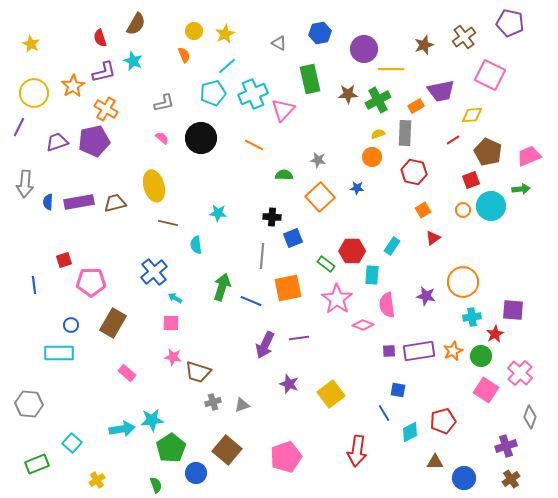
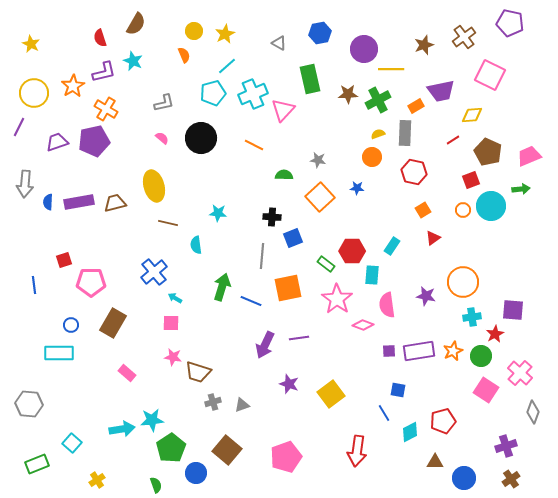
gray diamond at (530, 417): moved 3 px right, 5 px up
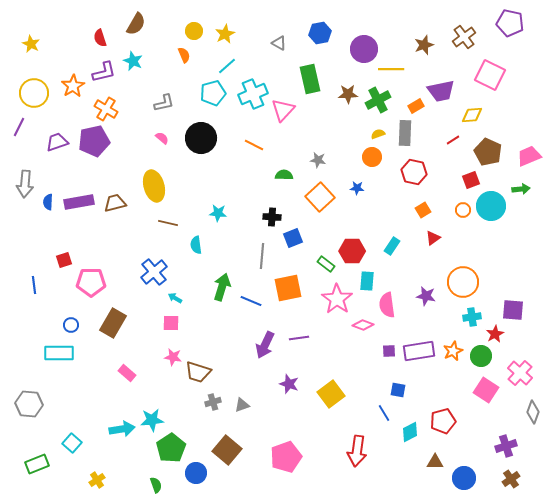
cyan rectangle at (372, 275): moved 5 px left, 6 px down
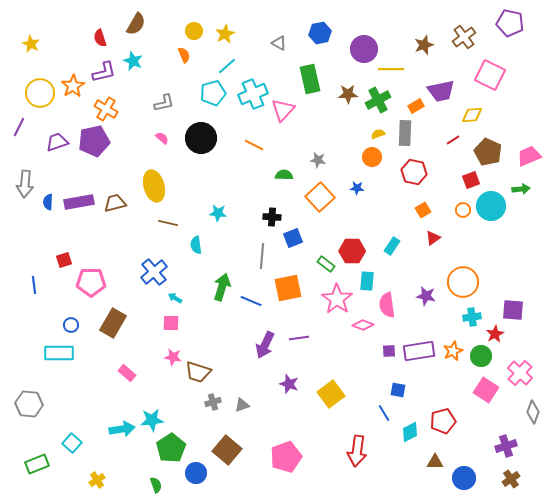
yellow circle at (34, 93): moved 6 px right
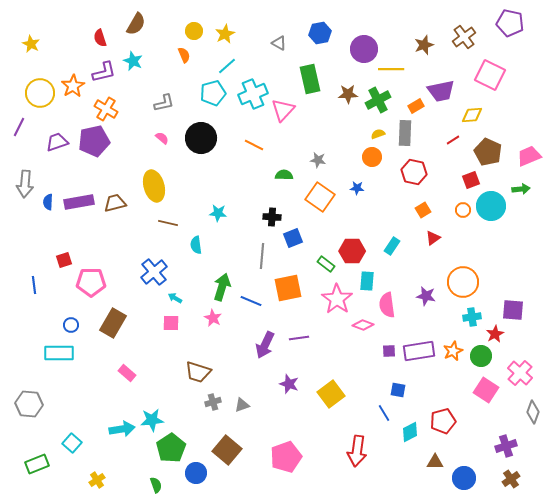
orange square at (320, 197): rotated 12 degrees counterclockwise
pink star at (173, 357): moved 40 px right, 39 px up; rotated 18 degrees clockwise
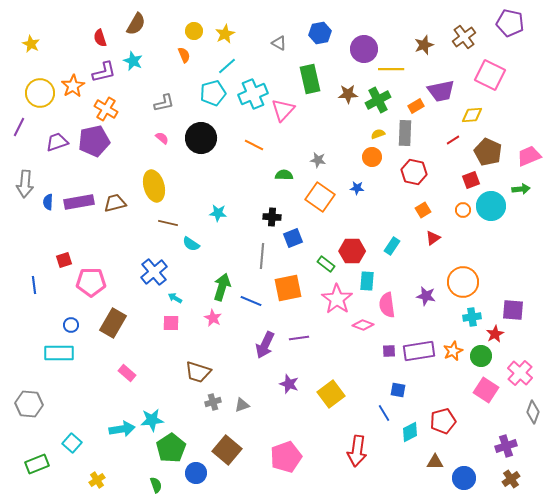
cyan semicircle at (196, 245): moved 5 px left, 1 px up; rotated 48 degrees counterclockwise
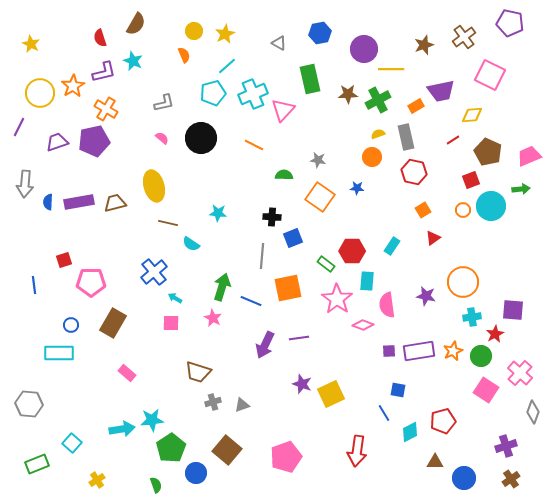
gray rectangle at (405, 133): moved 1 px right, 4 px down; rotated 15 degrees counterclockwise
purple star at (289, 384): moved 13 px right
yellow square at (331, 394): rotated 12 degrees clockwise
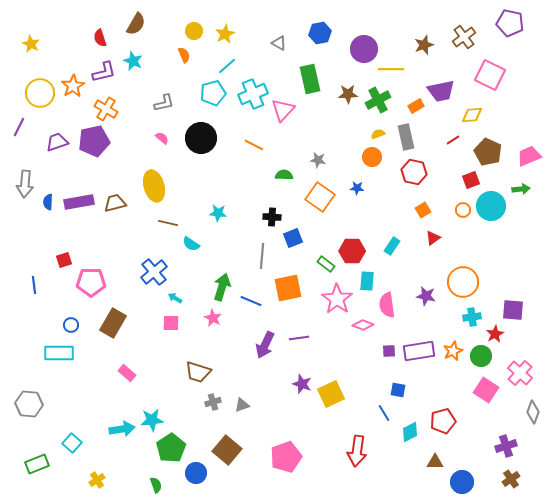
blue circle at (464, 478): moved 2 px left, 4 px down
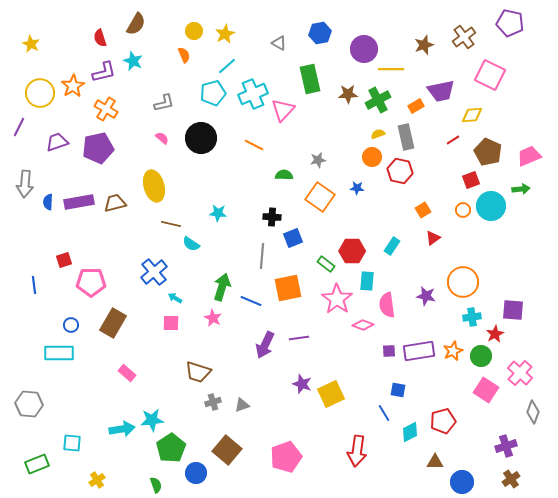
purple pentagon at (94, 141): moved 4 px right, 7 px down
gray star at (318, 160): rotated 21 degrees counterclockwise
red hexagon at (414, 172): moved 14 px left, 1 px up
brown line at (168, 223): moved 3 px right, 1 px down
cyan square at (72, 443): rotated 36 degrees counterclockwise
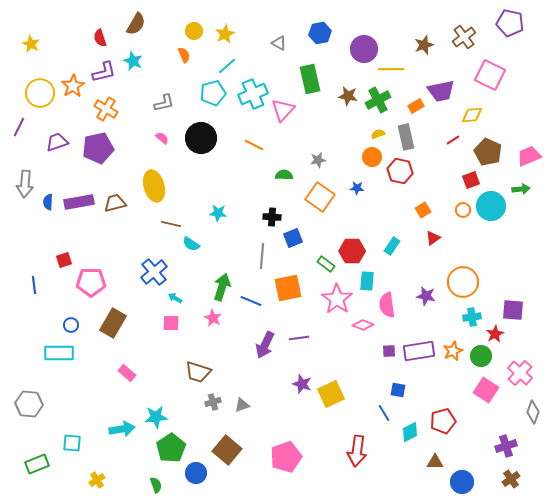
brown star at (348, 94): moved 2 px down; rotated 12 degrees clockwise
cyan star at (152, 420): moved 4 px right, 3 px up
